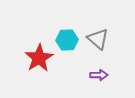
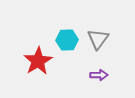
gray triangle: rotated 25 degrees clockwise
red star: moved 1 px left, 3 px down
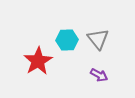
gray triangle: rotated 15 degrees counterclockwise
purple arrow: rotated 30 degrees clockwise
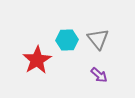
red star: moved 1 px left, 1 px up
purple arrow: rotated 12 degrees clockwise
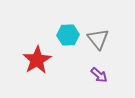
cyan hexagon: moved 1 px right, 5 px up
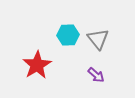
red star: moved 5 px down
purple arrow: moved 3 px left
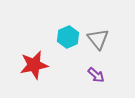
cyan hexagon: moved 2 px down; rotated 20 degrees counterclockwise
red star: moved 3 px left; rotated 20 degrees clockwise
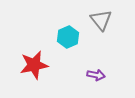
gray triangle: moved 3 px right, 19 px up
purple arrow: rotated 30 degrees counterclockwise
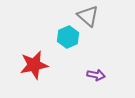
gray triangle: moved 13 px left, 4 px up; rotated 10 degrees counterclockwise
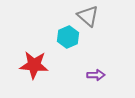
red star: rotated 16 degrees clockwise
purple arrow: rotated 12 degrees counterclockwise
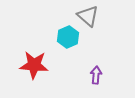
purple arrow: rotated 84 degrees counterclockwise
